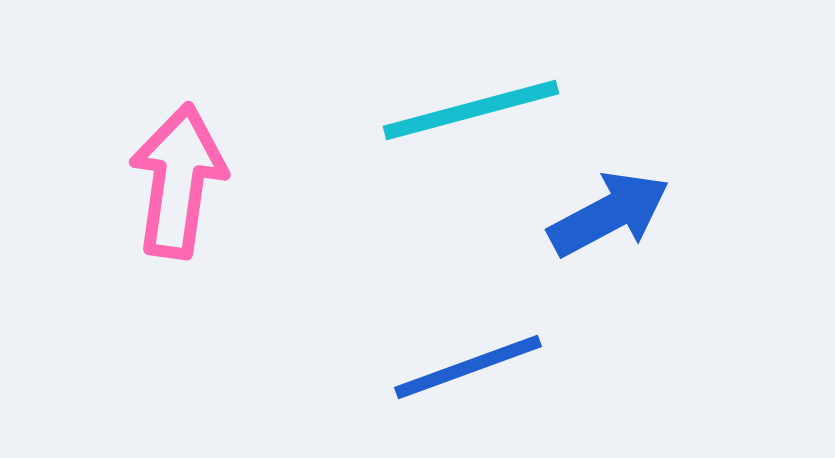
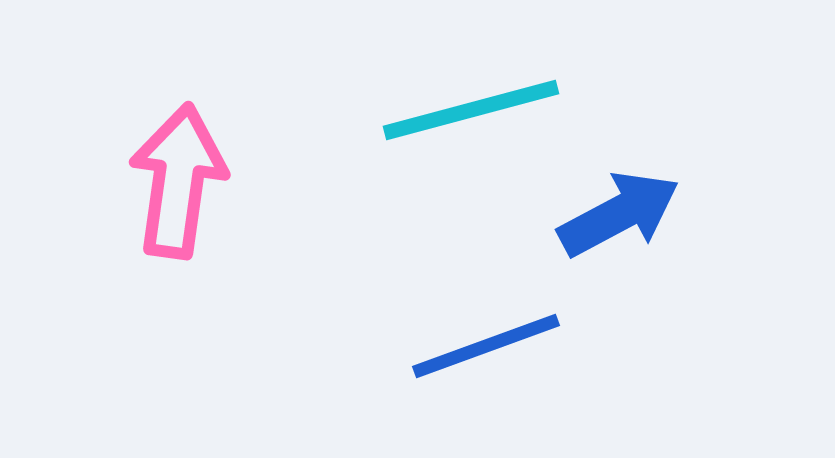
blue arrow: moved 10 px right
blue line: moved 18 px right, 21 px up
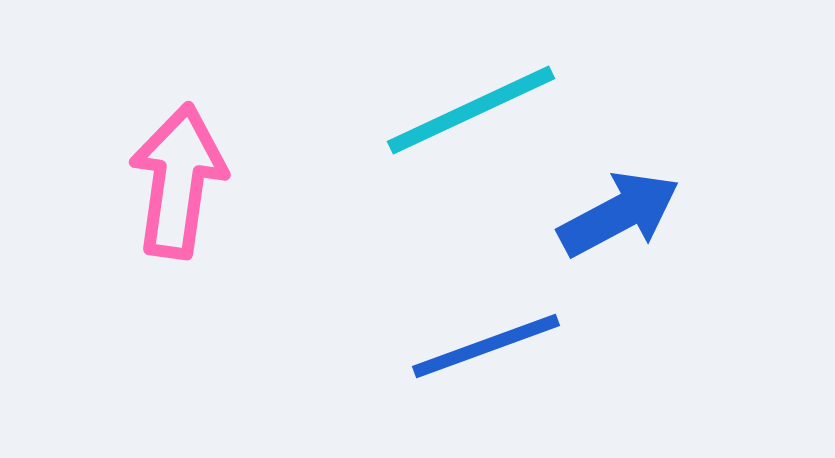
cyan line: rotated 10 degrees counterclockwise
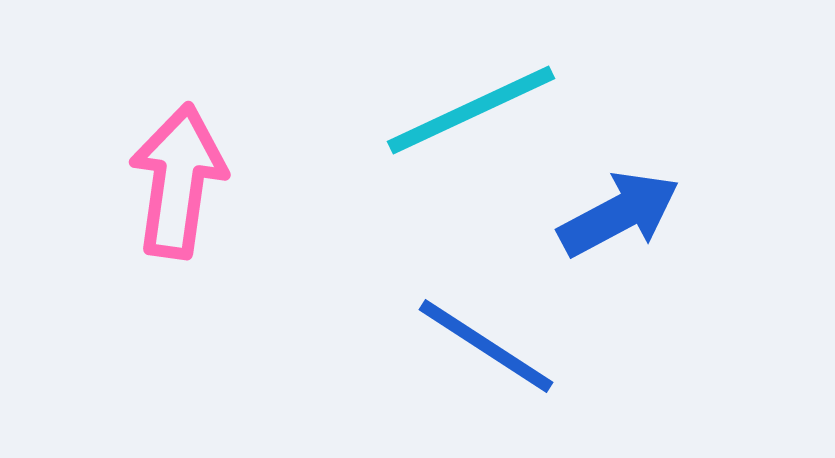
blue line: rotated 53 degrees clockwise
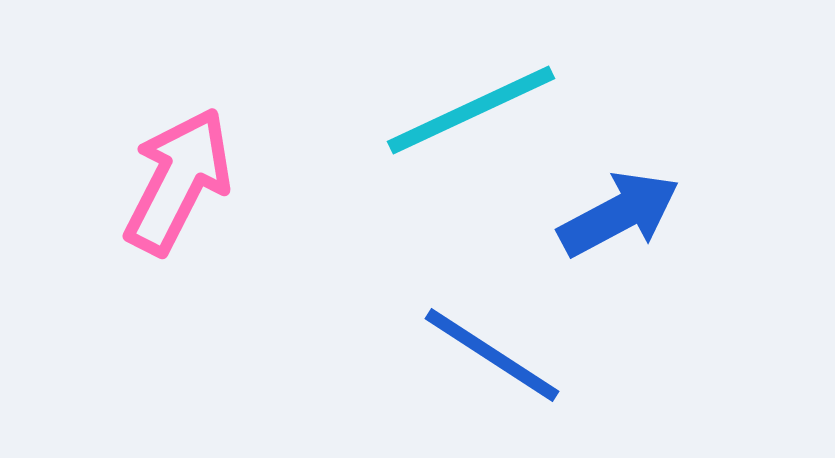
pink arrow: rotated 19 degrees clockwise
blue line: moved 6 px right, 9 px down
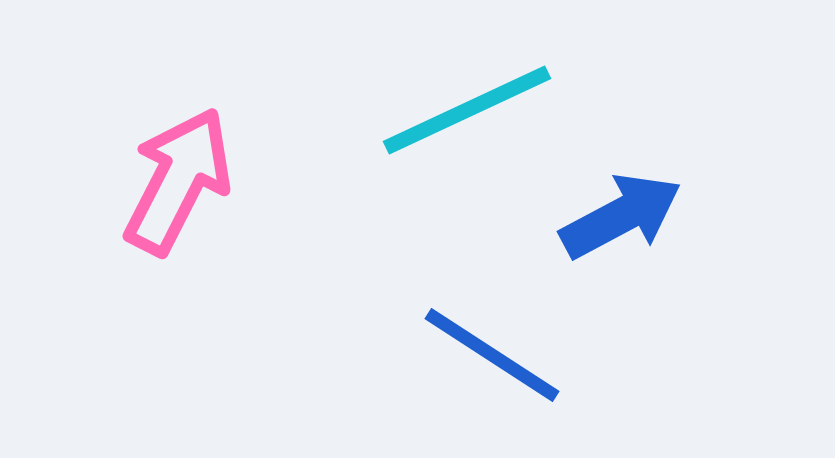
cyan line: moved 4 px left
blue arrow: moved 2 px right, 2 px down
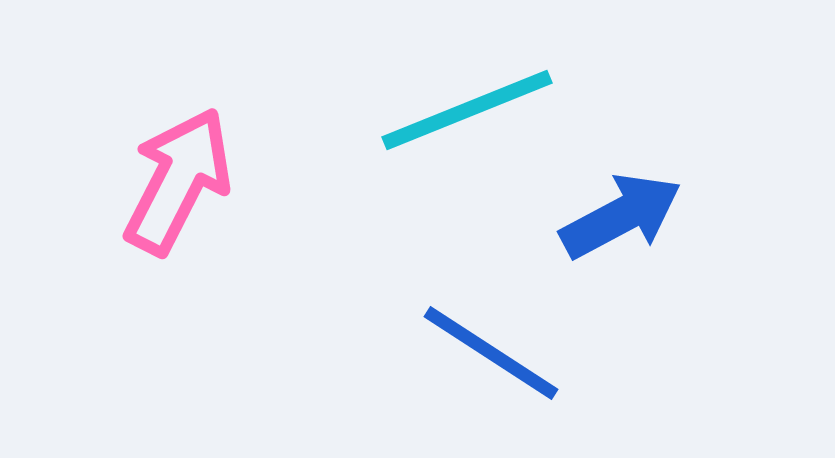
cyan line: rotated 3 degrees clockwise
blue line: moved 1 px left, 2 px up
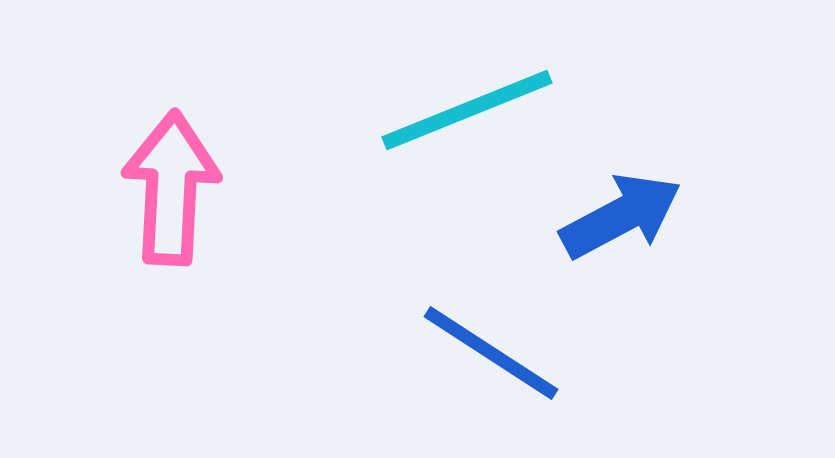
pink arrow: moved 7 px left, 7 px down; rotated 24 degrees counterclockwise
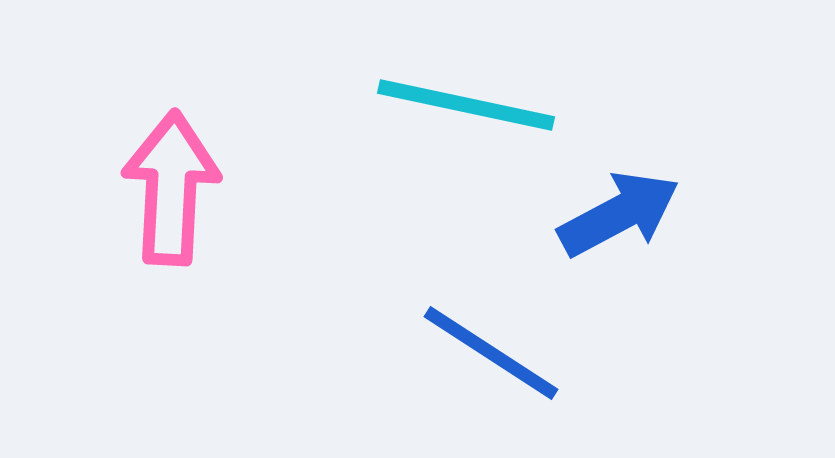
cyan line: moved 1 px left, 5 px up; rotated 34 degrees clockwise
blue arrow: moved 2 px left, 2 px up
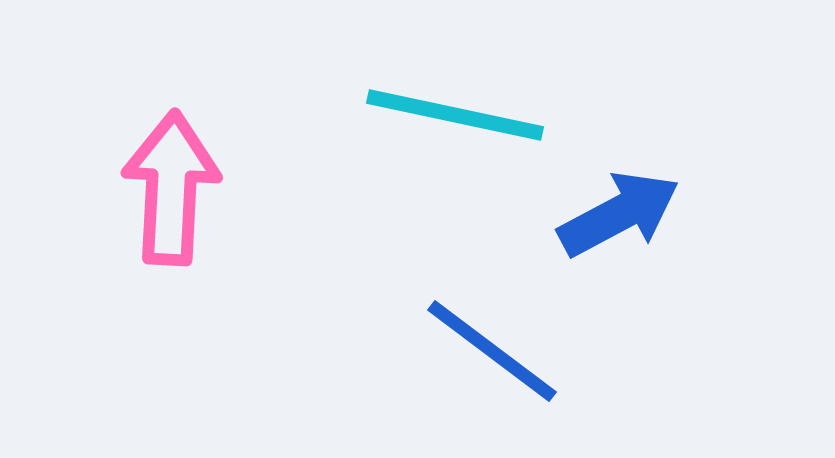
cyan line: moved 11 px left, 10 px down
blue line: moved 1 px right, 2 px up; rotated 4 degrees clockwise
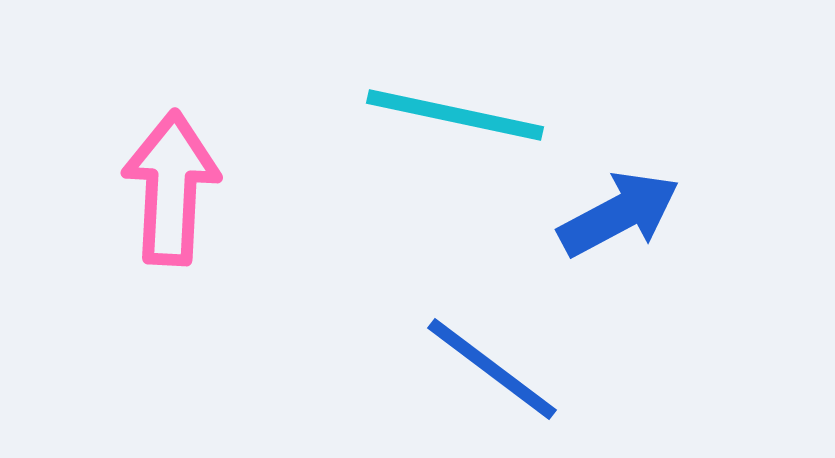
blue line: moved 18 px down
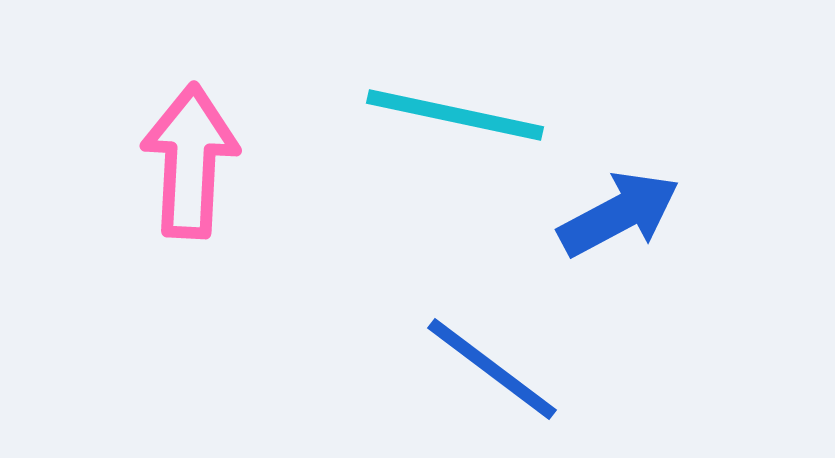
pink arrow: moved 19 px right, 27 px up
